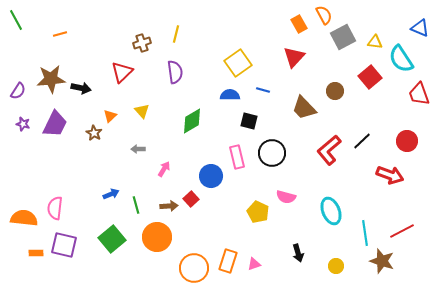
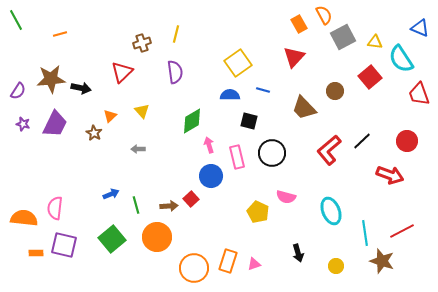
pink arrow at (164, 169): moved 45 px right, 24 px up; rotated 49 degrees counterclockwise
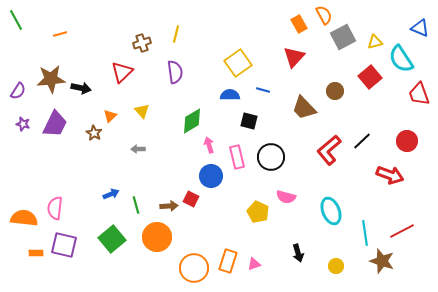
yellow triangle at (375, 42): rotated 21 degrees counterclockwise
black circle at (272, 153): moved 1 px left, 4 px down
red square at (191, 199): rotated 21 degrees counterclockwise
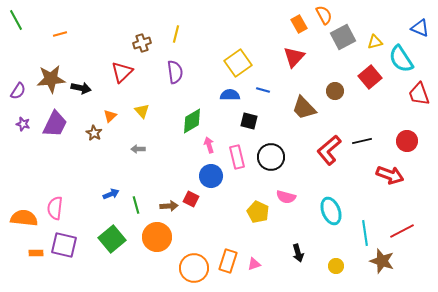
black line at (362, 141): rotated 30 degrees clockwise
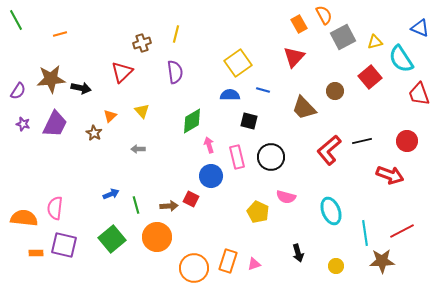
brown star at (382, 261): rotated 20 degrees counterclockwise
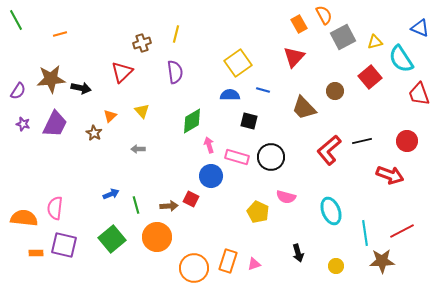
pink rectangle at (237, 157): rotated 60 degrees counterclockwise
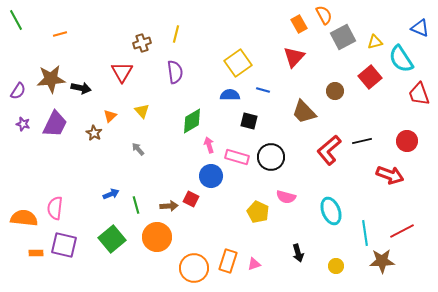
red triangle at (122, 72): rotated 15 degrees counterclockwise
brown trapezoid at (304, 108): moved 4 px down
gray arrow at (138, 149): rotated 48 degrees clockwise
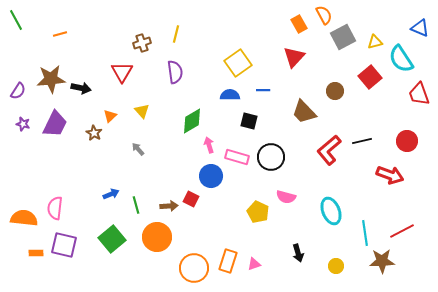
blue line at (263, 90): rotated 16 degrees counterclockwise
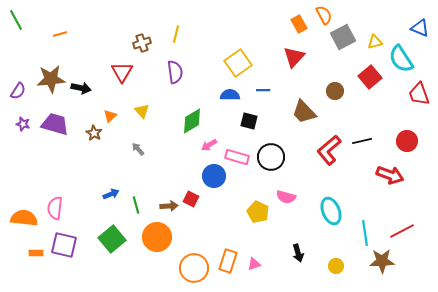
purple trapezoid at (55, 124): rotated 100 degrees counterclockwise
pink arrow at (209, 145): rotated 105 degrees counterclockwise
blue circle at (211, 176): moved 3 px right
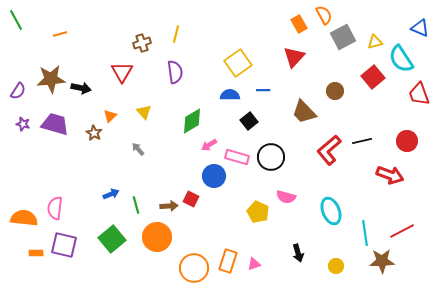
red square at (370, 77): moved 3 px right
yellow triangle at (142, 111): moved 2 px right, 1 px down
black square at (249, 121): rotated 36 degrees clockwise
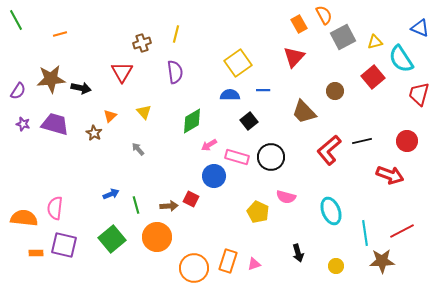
red trapezoid at (419, 94): rotated 35 degrees clockwise
